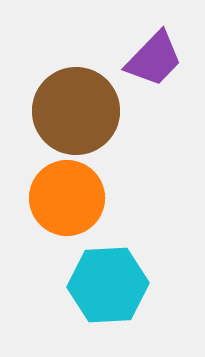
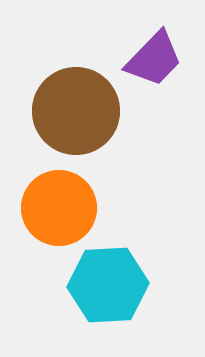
orange circle: moved 8 px left, 10 px down
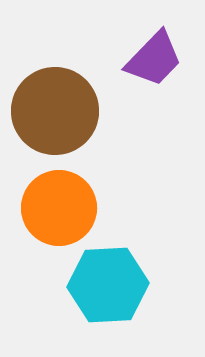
brown circle: moved 21 px left
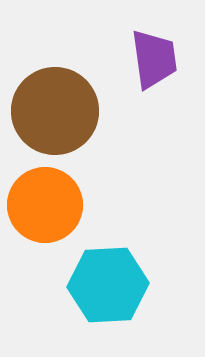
purple trapezoid: rotated 52 degrees counterclockwise
orange circle: moved 14 px left, 3 px up
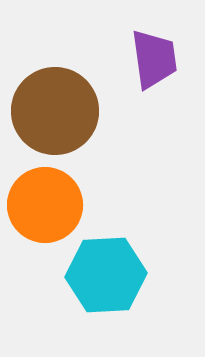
cyan hexagon: moved 2 px left, 10 px up
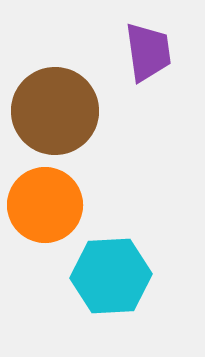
purple trapezoid: moved 6 px left, 7 px up
cyan hexagon: moved 5 px right, 1 px down
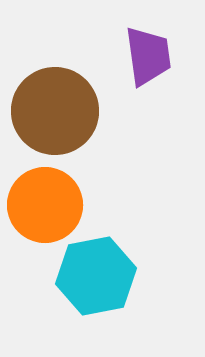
purple trapezoid: moved 4 px down
cyan hexagon: moved 15 px left; rotated 8 degrees counterclockwise
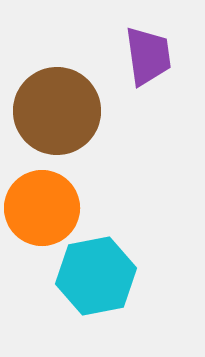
brown circle: moved 2 px right
orange circle: moved 3 px left, 3 px down
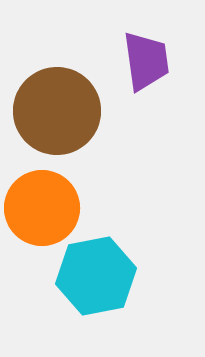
purple trapezoid: moved 2 px left, 5 px down
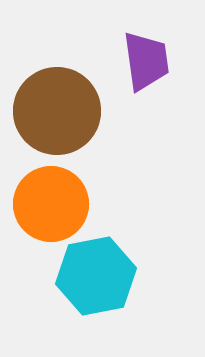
orange circle: moved 9 px right, 4 px up
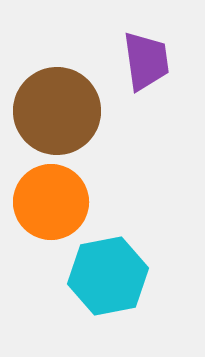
orange circle: moved 2 px up
cyan hexagon: moved 12 px right
